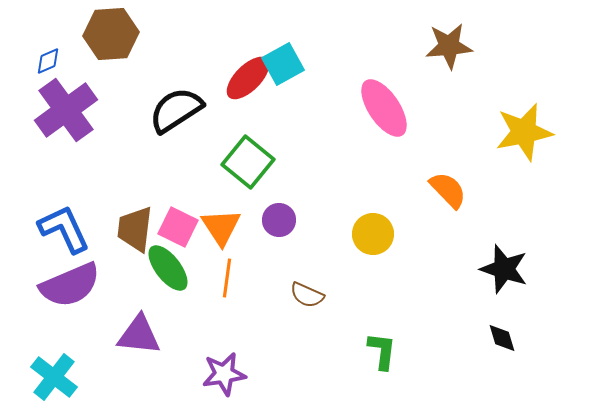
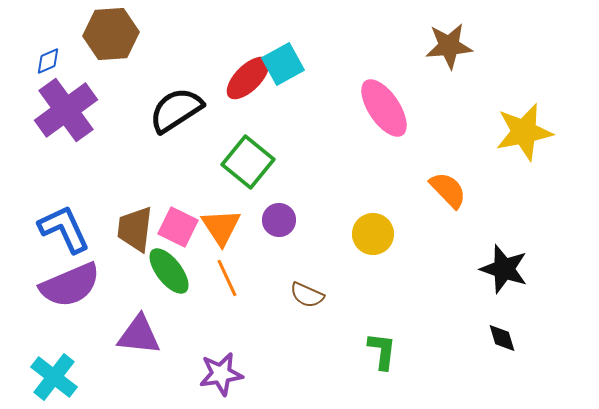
green ellipse: moved 1 px right, 3 px down
orange line: rotated 33 degrees counterclockwise
purple star: moved 3 px left
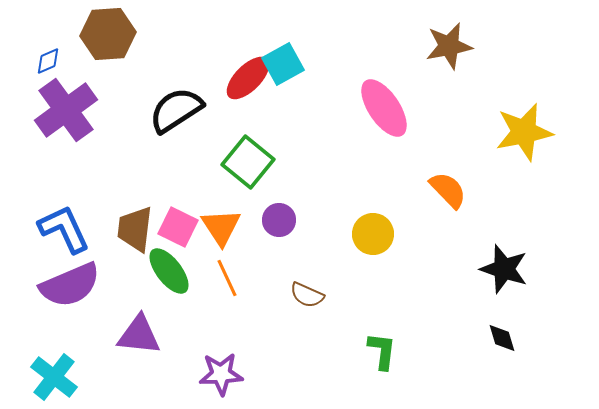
brown hexagon: moved 3 px left
brown star: rotated 6 degrees counterclockwise
purple star: rotated 6 degrees clockwise
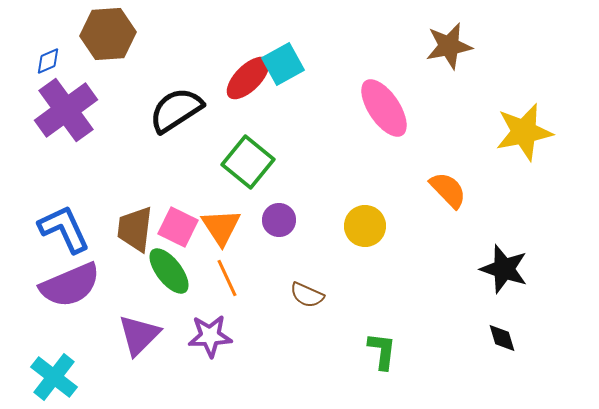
yellow circle: moved 8 px left, 8 px up
purple triangle: rotated 51 degrees counterclockwise
purple star: moved 11 px left, 38 px up
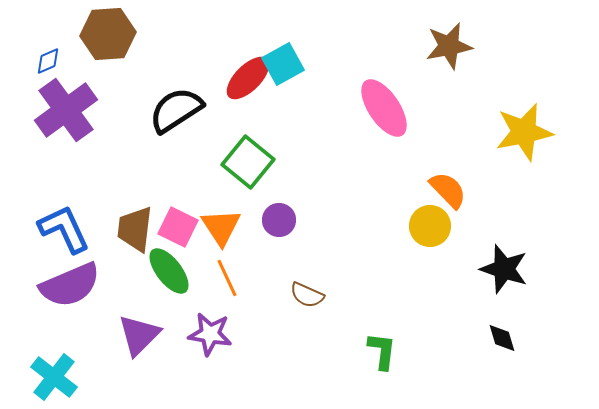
yellow circle: moved 65 px right
purple star: moved 2 px up; rotated 12 degrees clockwise
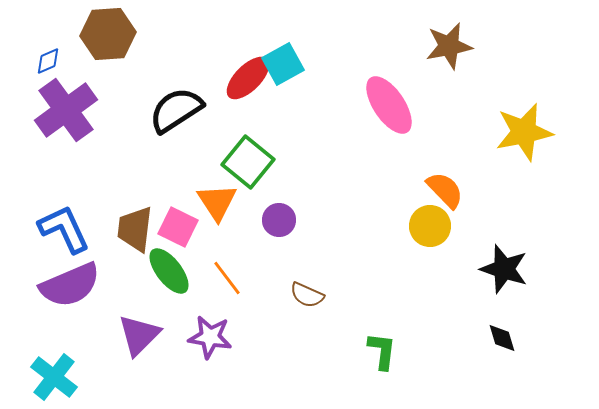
pink ellipse: moved 5 px right, 3 px up
orange semicircle: moved 3 px left
orange triangle: moved 4 px left, 25 px up
orange line: rotated 12 degrees counterclockwise
purple star: moved 3 px down
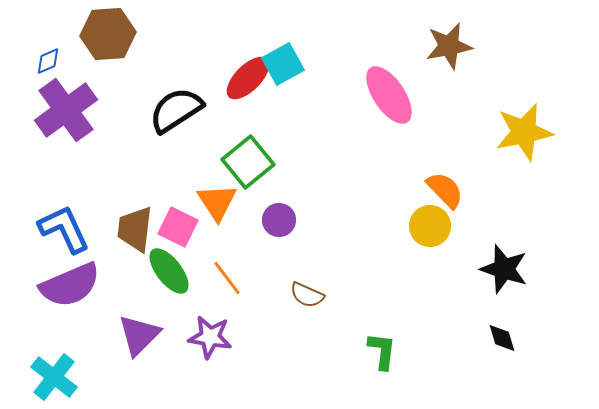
pink ellipse: moved 10 px up
green square: rotated 12 degrees clockwise
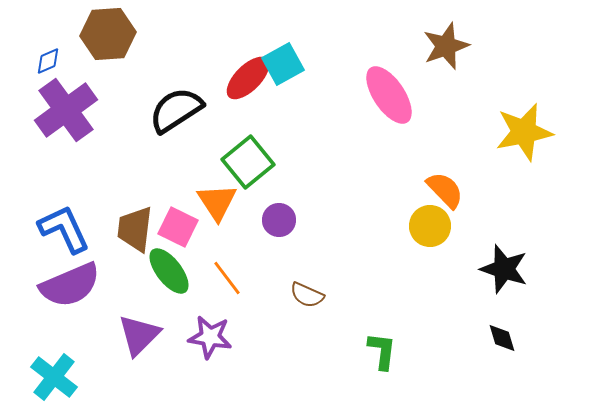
brown star: moved 3 px left; rotated 9 degrees counterclockwise
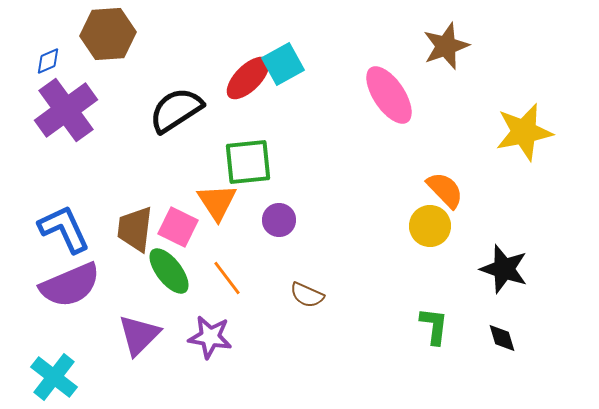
green square: rotated 33 degrees clockwise
green L-shape: moved 52 px right, 25 px up
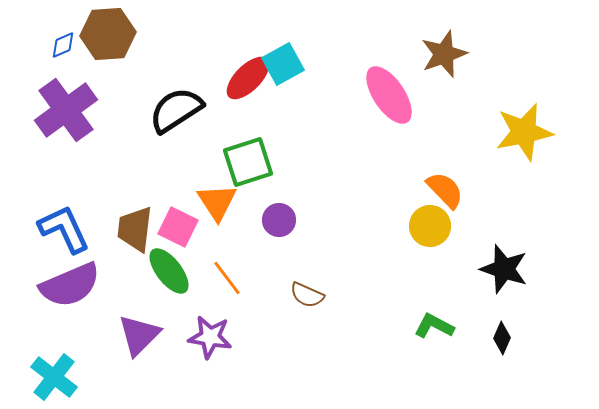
brown star: moved 2 px left, 8 px down
blue diamond: moved 15 px right, 16 px up
green square: rotated 12 degrees counterclockwise
green L-shape: rotated 69 degrees counterclockwise
black diamond: rotated 40 degrees clockwise
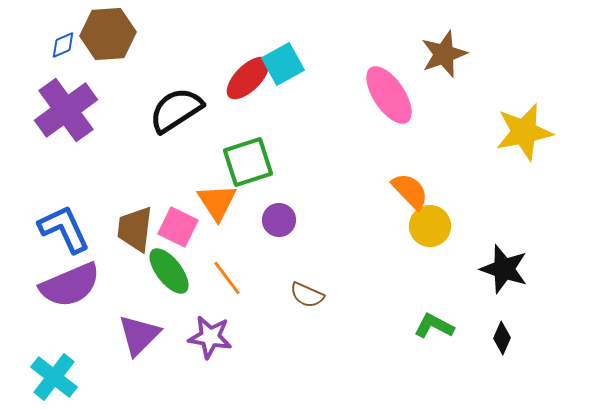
orange semicircle: moved 35 px left, 1 px down
